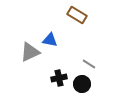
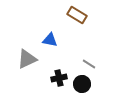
gray triangle: moved 3 px left, 7 px down
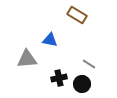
gray triangle: rotated 20 degrees clockwise
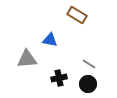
black circle: moved 6 px right
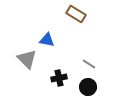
brown rectangle: moved 1 px left, 1 px up
blue triangle: moved 3 px left
gray triangle: rotated 50 degrees clockwise
black circle: moved 3 px down
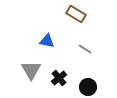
blue triangle: moved 1 px down
gray triangle: moved 4 px right, 11 px down; rotated 15 degrees clockwise
gray line: moved 4 px left, 15 px up
black cross: rotated 28 degrees counterclockwise
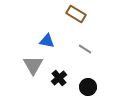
gray triangle: moved 2 px right, 5 px up
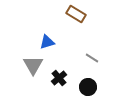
blue triangle: moved 1 px down; rotated 28 degrees counterclockwise
gray line: moved 7 px right, 9 px down
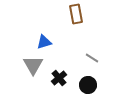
brown rectangle: rotated 48 degrees clockwise
blue triangle: moved 3 px left
black circle: moved 2 px up
